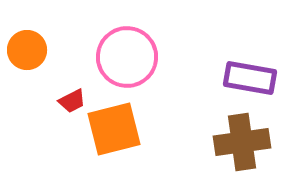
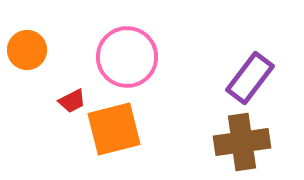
purple rectangle: rotated 63 degrees counterclockwise
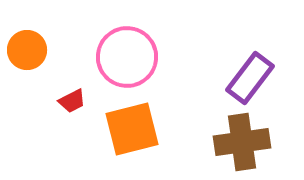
orange square: moved 18 px right
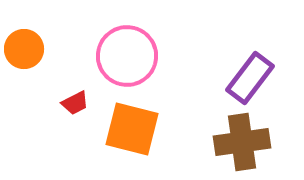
orange circle: moved 3 px left, 1 px up
pink circle: moved 1 px up
red trapezoid: moved 3 px right, 2 px down
orange square: rotated 28 degrees clockwise
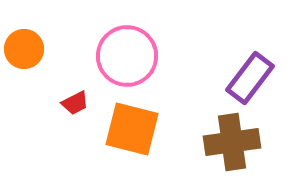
brown cross: moved 10 px left
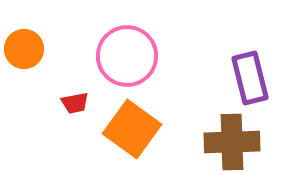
purple rectangle: rotated 51 degrees counterclockwise
red trapezoid: rotated 16 degrees clockwise
orange square: rotated 22 degrees clockwise
brown cross: rotated 6 degrees clockwise
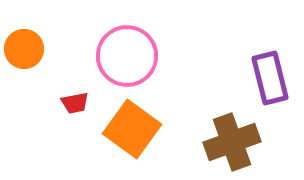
purple rectangle: moved 20 px right
brown cross: rotated 18 degrees counterclockwise
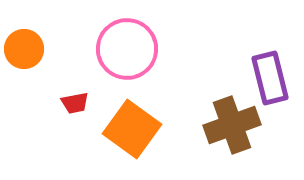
pink circle: moved 7 px up
brown cross: moved 17 px up
